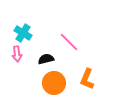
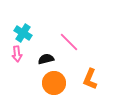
orange L-shape: moved 3 px right
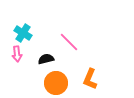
orange circle: moved 2 px right
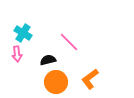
black semicircle: moved 2 px right, 1 px down
orange L-shape: rotated 30 degrees clockwise
orange circle: moved 1 px up
